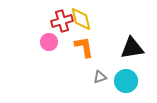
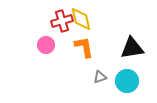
pink circle: moved 3 px left, 3 px down
cyan circle: moved 1 px right
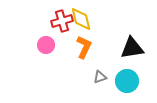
orange L-shape: rotated 35 degrees clockwise
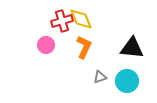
yellow diamond: rotated 10 degrees counterclockwise
black triangle: rotated 15 degrees clockwise
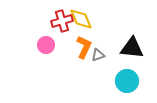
gray triangle: moved 2 px left, 22 px up
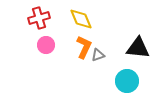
red cross: moved 23 px left, 3 px up
black triangle: moved 6 px right
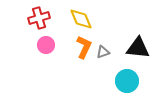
gray triangle: moved 5 px right, 3 px up
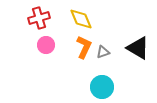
black triangle: rotated 25 degrees clockwise
cyan circle: moved 25 px left, 6 px down
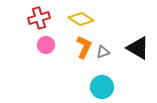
yellow diamond: rotated 35 degrees counterclockwise
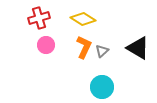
yellow diamond: moved 2 px right
gray triangle: moved 1 px left, 1 px up; rotated 24 degrees counterclockwise
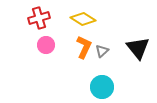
black triangle: rotated 20 degrees clockwise
